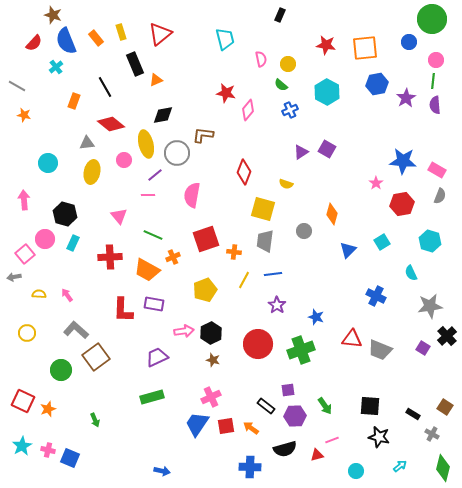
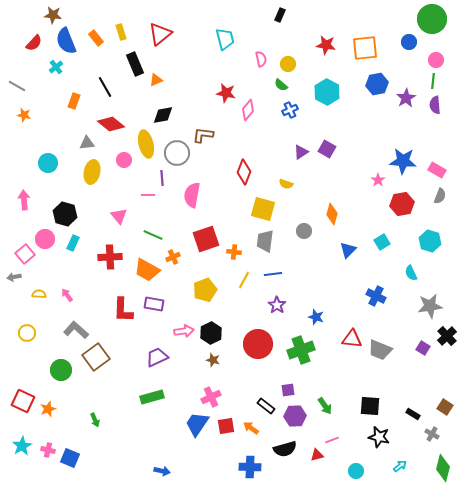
brown star at (53, 15): rotated 12 degrees counterclockwise
purple line at (155, 175): moved 7 px right, 3 px down; rotated 56 degrees counterclockwise
pink star at (376, 183): moved 2 px right, 3 px up
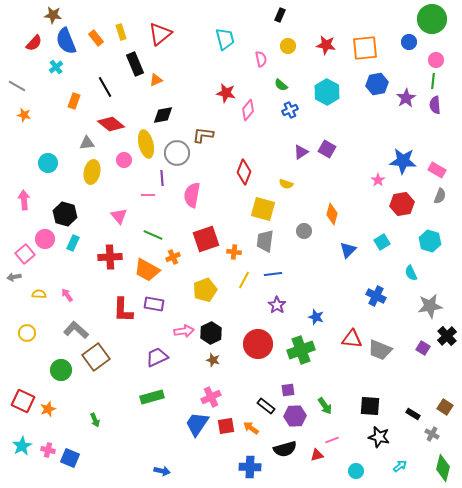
yellow circle at (288, 64): moved 18 px up
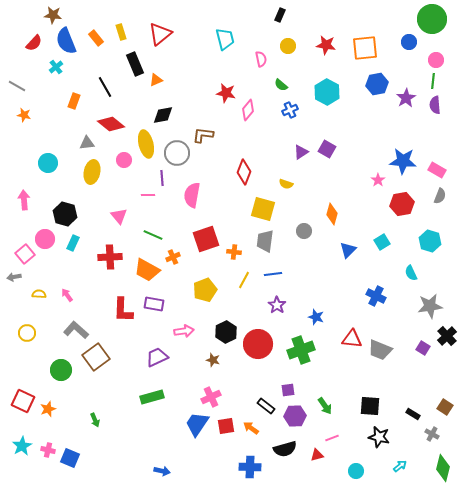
black hexagon at (211, 333): moved 15 px right, 1 px up
pink line at (332, 440): moved 2 px up
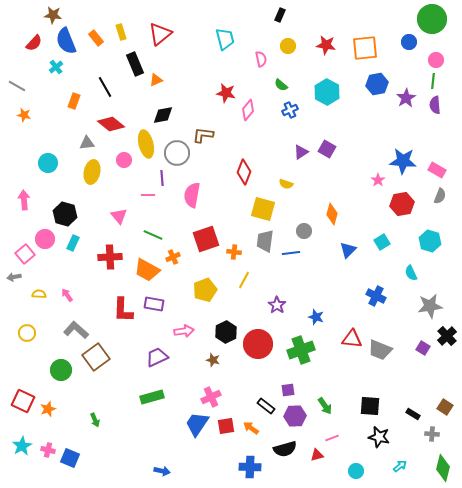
blue line at (273, 274): moved 18 px right, 21 px up
gray cross at (432, 434): rotated 24 degrees counterclockwise
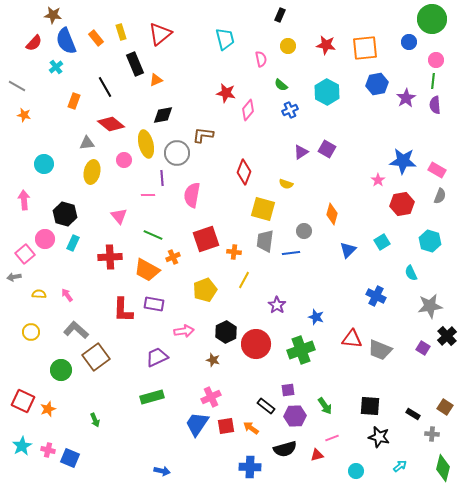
cyan circle at (48, 163): moved 4 px left, 1 px down
yellow circle at (27, 333): moved 4 px right, 1 px up
red circle at (258, 344): moved 2 px left
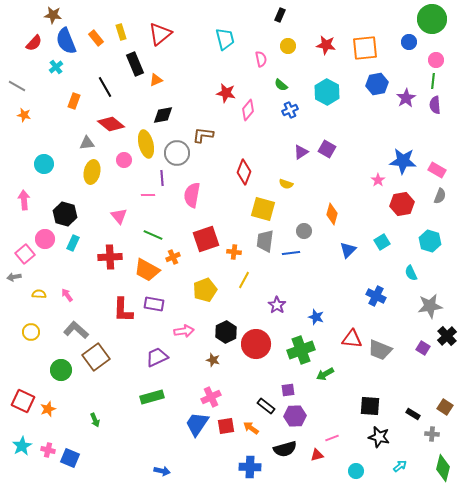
green arrow at (325, 406): moved 32 px up; rotated 96 degrees clockwise
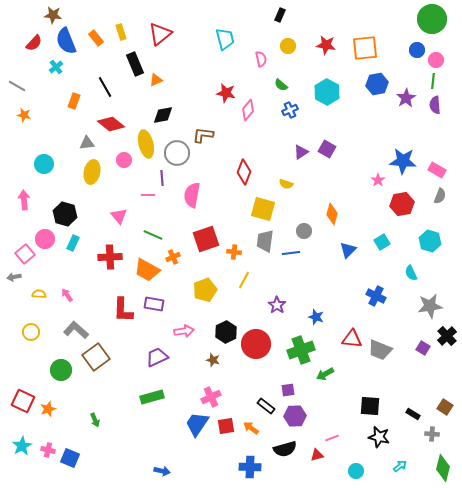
blue circle at (409, 42): moved 8 px right, 8 px down
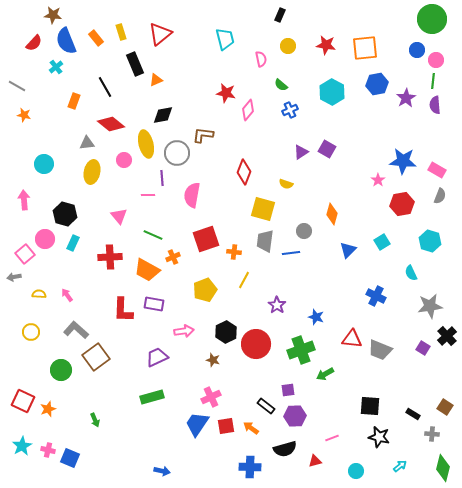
cyan hexagon at (327, 92): moved 5 px right
red triangle at (317, 455): moved 2 px left, 6 px down
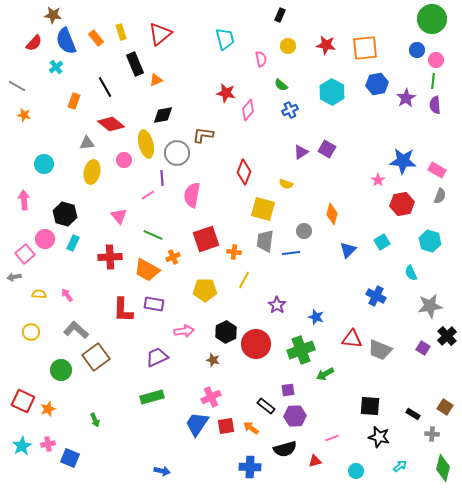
pink line at (148, 195): rotated 32 degrees counterclockwise
yellow pentagon at (205, 290): rotated 20 degrees clockwise
pink cross at (48, 450): moved 6 px up; rotated 24 degrees counterclockwise
